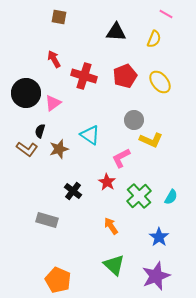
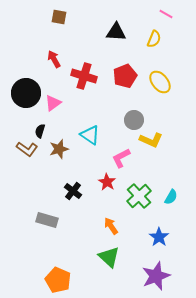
green triangle: moved 5 px left, 8 px up
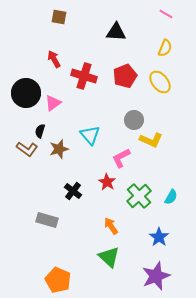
yellow semicircle: moved 11 px right, 9 px down
cyan triangle: rotated 15 degrees clockwise
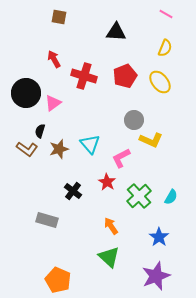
cyan triangle: moved 9 px down
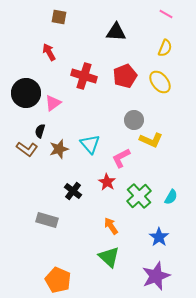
red arrow: moved 5 px left, 7 px up
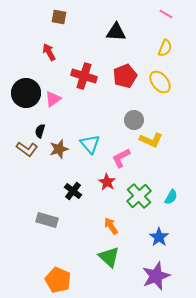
pink triangle: moved 4 px up
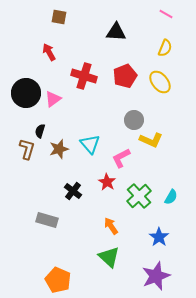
brown L-shape: rotated 110 degrees counterclockwise
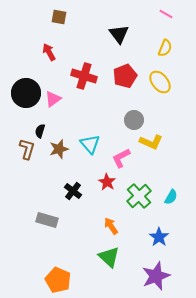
black triangle: moved 3 px right, 2 px down; rotated 50 degrees clockwise
yellow L-shape: moved 2 px down
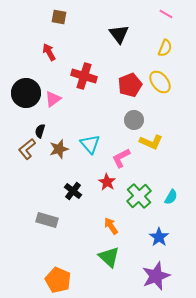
red pentagon: moved 5 px right, 9 px down
brown L-shape: rotated 145 degrees counterclockwise
